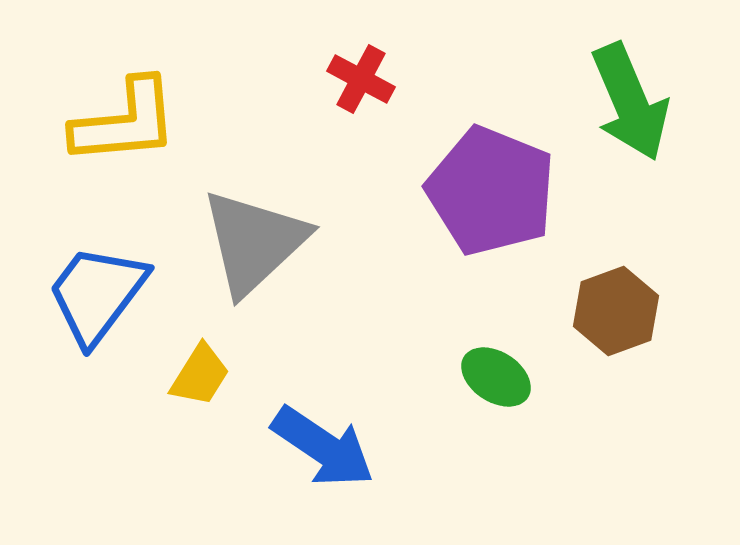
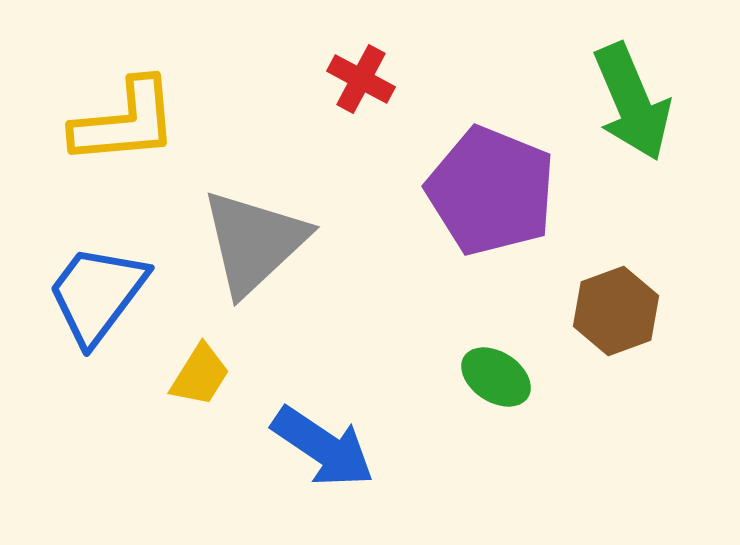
green arrow: moved 2 px right
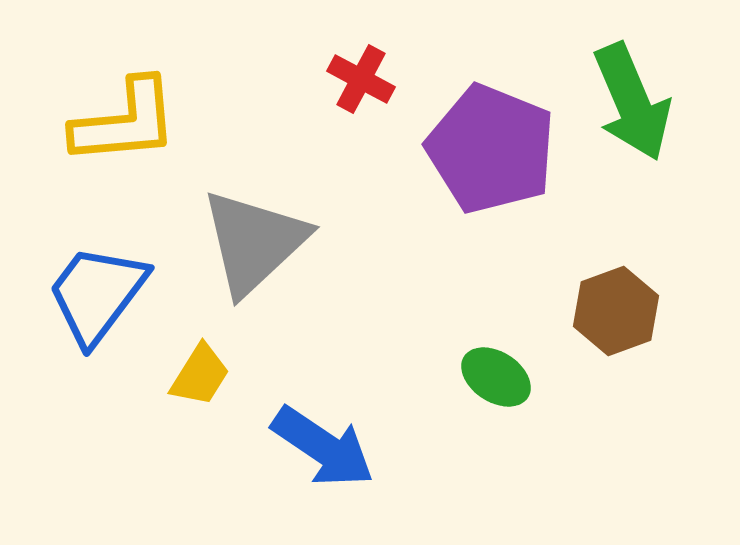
purple pentagon: moved 42 px up
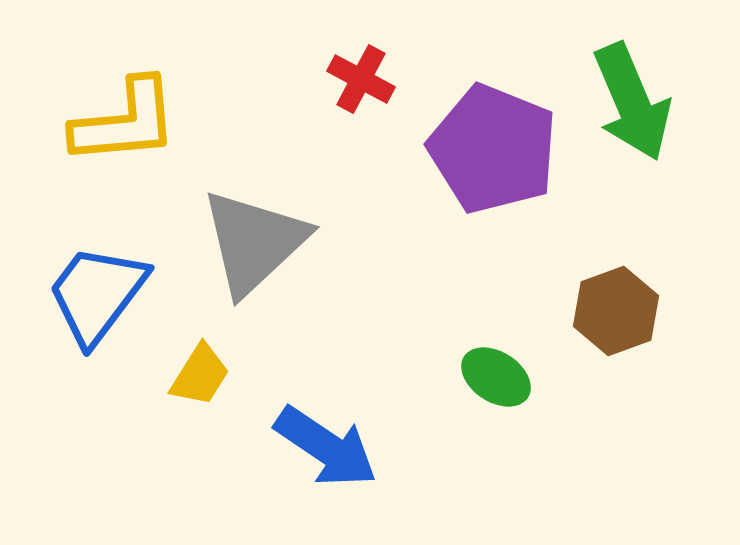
purple pentagon: moved 2 px right
blue arrow: moved 3 px right
